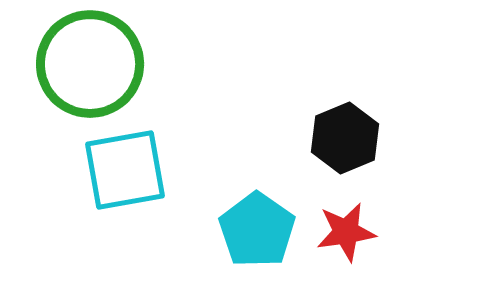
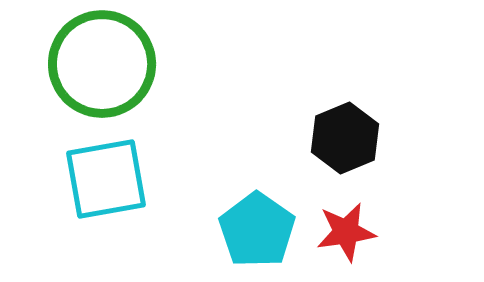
green circle: moved 12 px right
cyan square: moved 19 px left, 9 px down
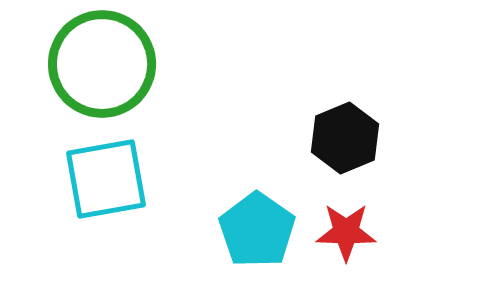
red star: rotated 10 degrees clockwise
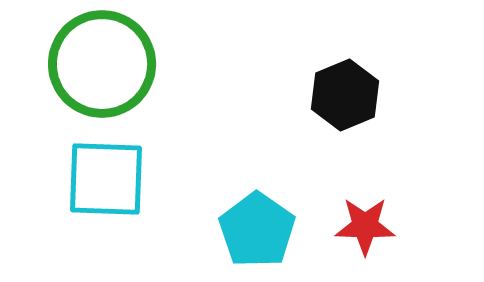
black hexagon: moved 43 px up
cyan square: rotated 12 degrees clockwise
red star: moved 19 px right, 6 px up
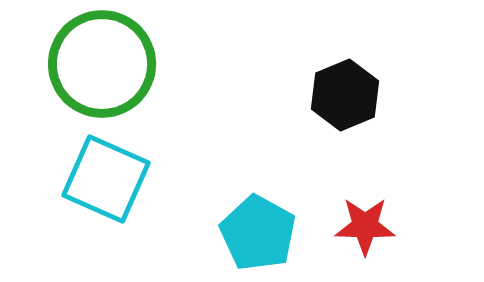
cyan square: rotated 22 degrees clockwise
cyan pentagon: moved 1 px right, 3 px down; rotated 6 degrees counterclockwise
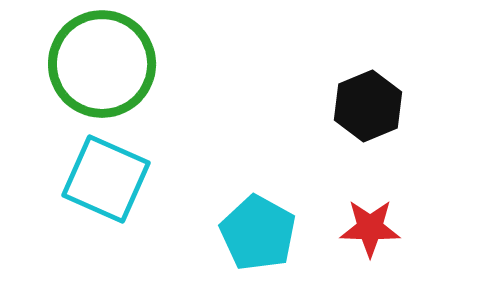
black hexagon: moved 23 px right, 11 px down
red star: moved 5 px right, 2 px down
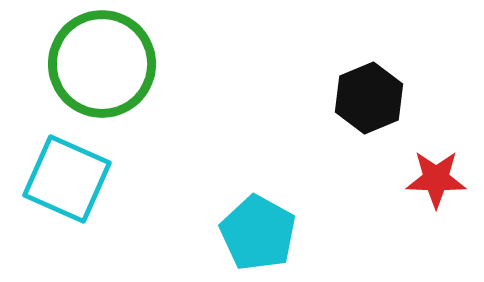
black hexagon: moved 1 px right, 8 px up
cyan square: moved 39 px left
red star: moved 66 px right, 49 px up
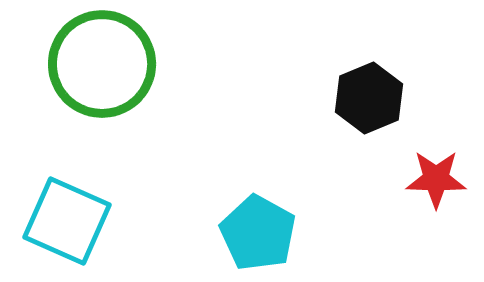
cyan square: moved 42 px down
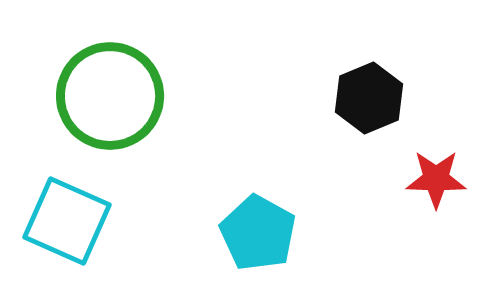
green circle: moved 8 px right, 32 px down
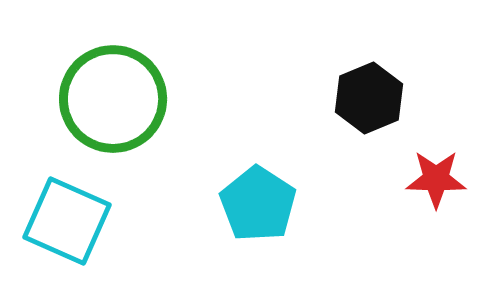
green circle: moved 3 px right, 3 px down
cyan pentagon: moved 29 px up; rotated 4 degrees clockwise
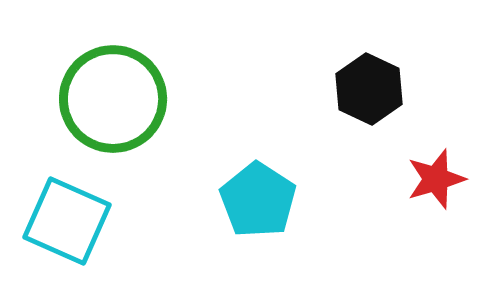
black hexagon: moved 9 px up; rotated 12 degrees counterclockwise
red star: rotated 18 degrees counterclockwise
cyan pentagon: moved 4 px up
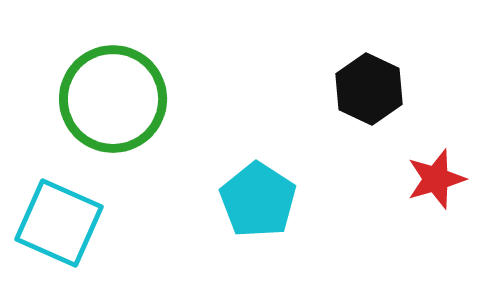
cyan square: moved 8 px left, 2 px down
